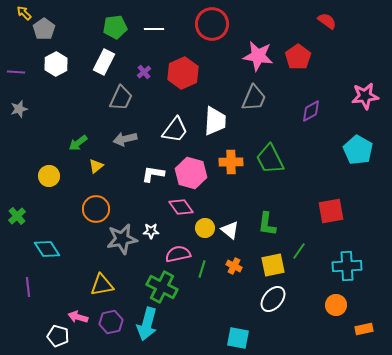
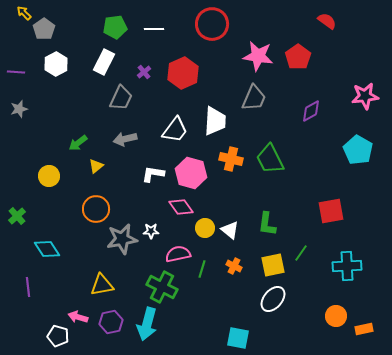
orange cross at (231, 162): moved 3 px up; rotated 15 degrees clockwise
green line at (299, 251): moved 2 px right, 2 px down
orange circle at (336, 305): moved 11 px down
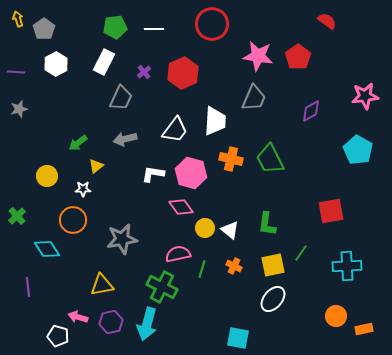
yellow arrow at (24, 13): moved 6 px left, 6 px down; rotated 28 degrees clockwise
yellow circle at (49, 176): moved 2 px left
orange circle at (96, 209): moved 23 px left, 11 px down
white star at (151, 231): moved 68 px left, 42 px up
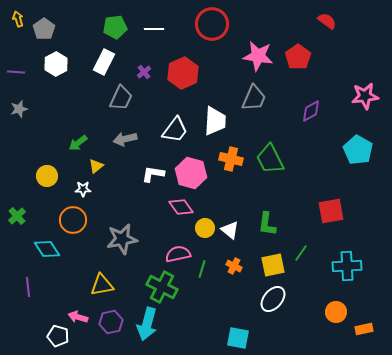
orange circle at (336, 316): moved 4 px up
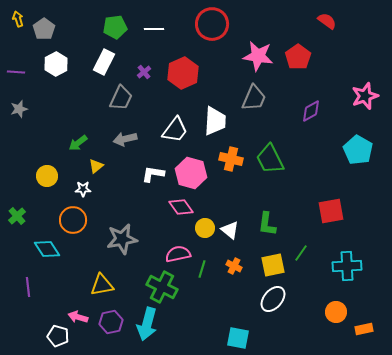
pink star at (365, 96): rotated 12 degrees counterclockwise
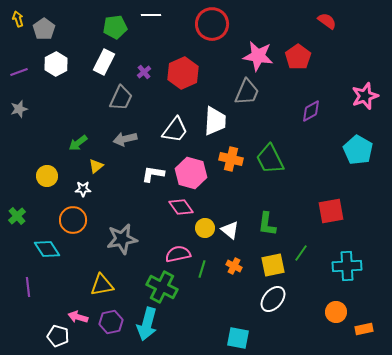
white line at (154, 29): moved 3 px left, 14 px up
purple line at (16, 72): moved 3 px right; rotated 24 degrees counterclockwise
gray trapezoid at (254, 98): moved 7 px left, 6 px up
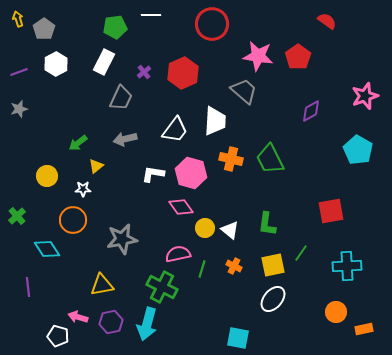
gray trapezoid at (247, 92): moved 3 px left, 1 px up; rotated 72 degrees counterclockwise
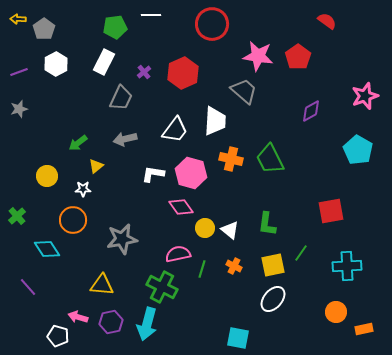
yellow arrow at (18, 19): rotated 70 degrees counterclockwise
yellow triangle at (102, 285): rotated 15 degrees clockwise
purple line at (28, 287): rotated 36 degrees counterclockwise
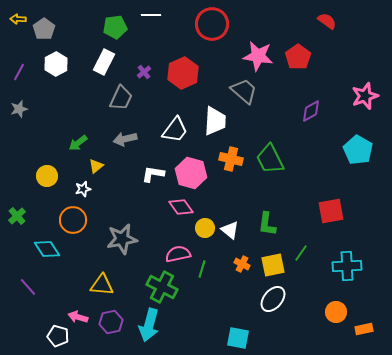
purple line at (19, 72): rotated 42 degrees counterclockwise
white star at (83, 189): rotated 14 degrees counterclockwise
orange cross at (234, 266): moved 8 px right, 2 px up
cyan arrow at (147, 324): moved 2 px right, 1 px down
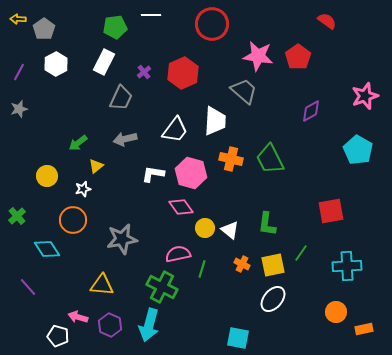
purple hexagon at (111, 322): moved 1 px left, 3 px down; rotated 25 degrees counterclockwise
